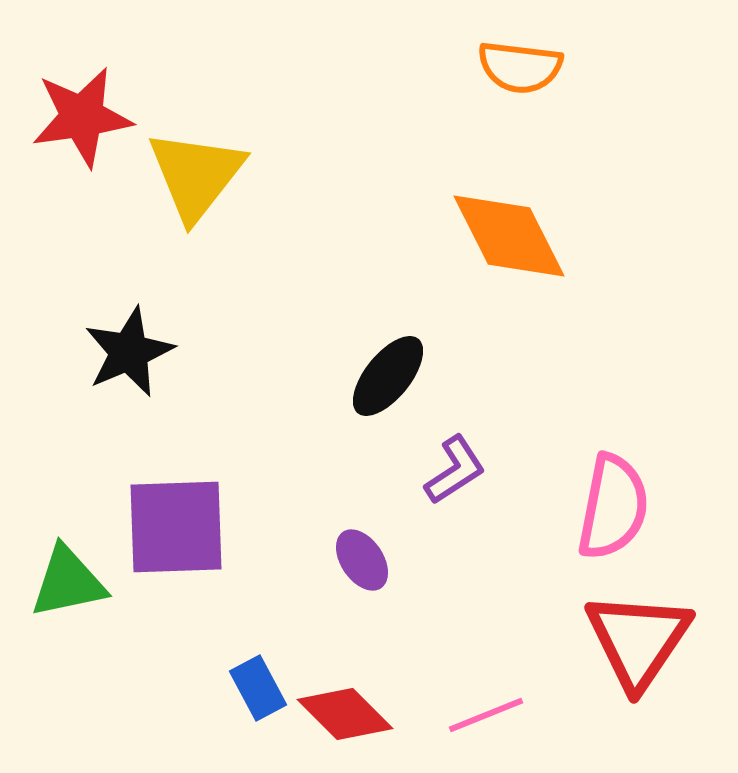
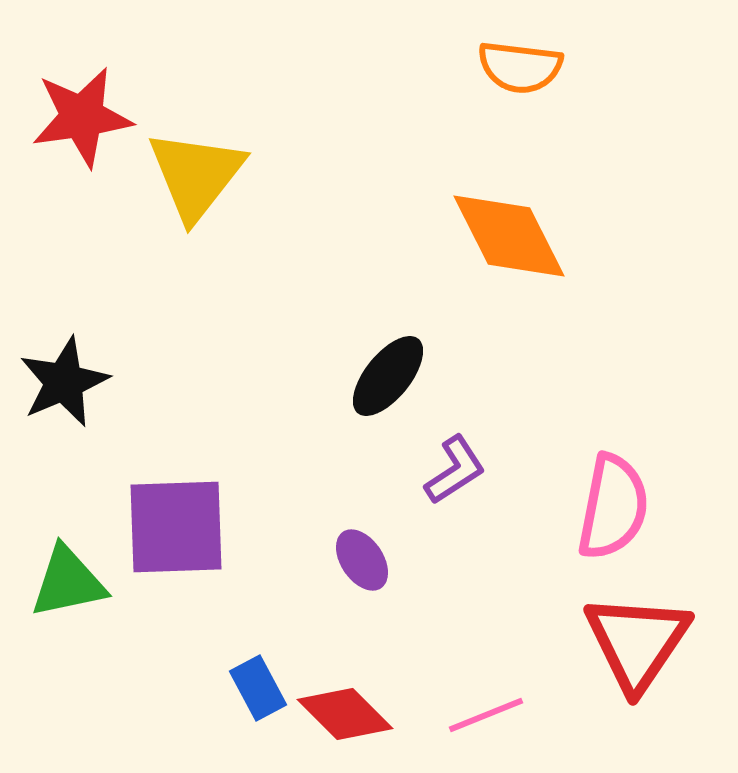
black star: moved 65 px left, 30 px down
red triangle: moved 1 px left, 2 px down
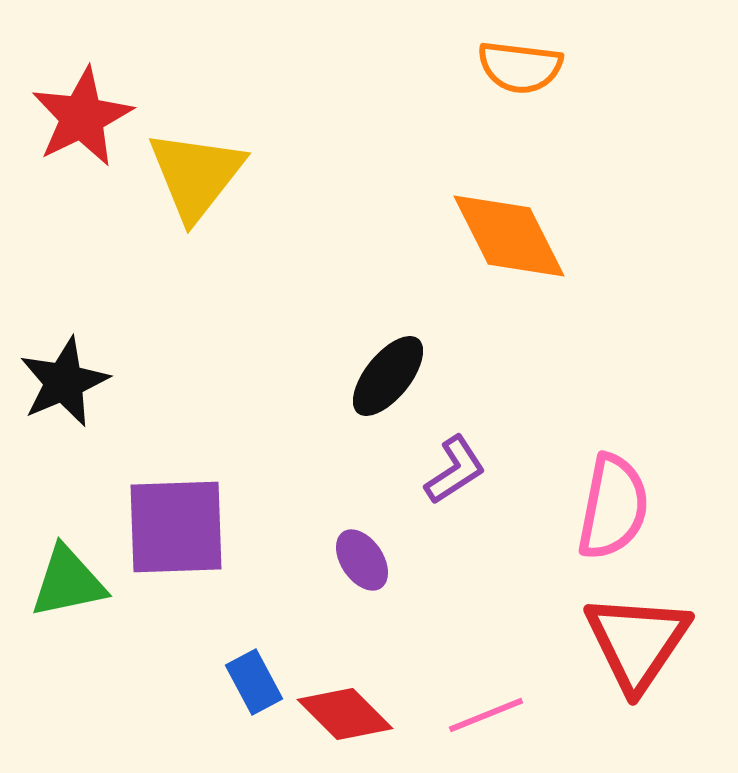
red star: rotated 18 degrees counterclockwise
blue rectangle: moved 4 px left, 6 px up
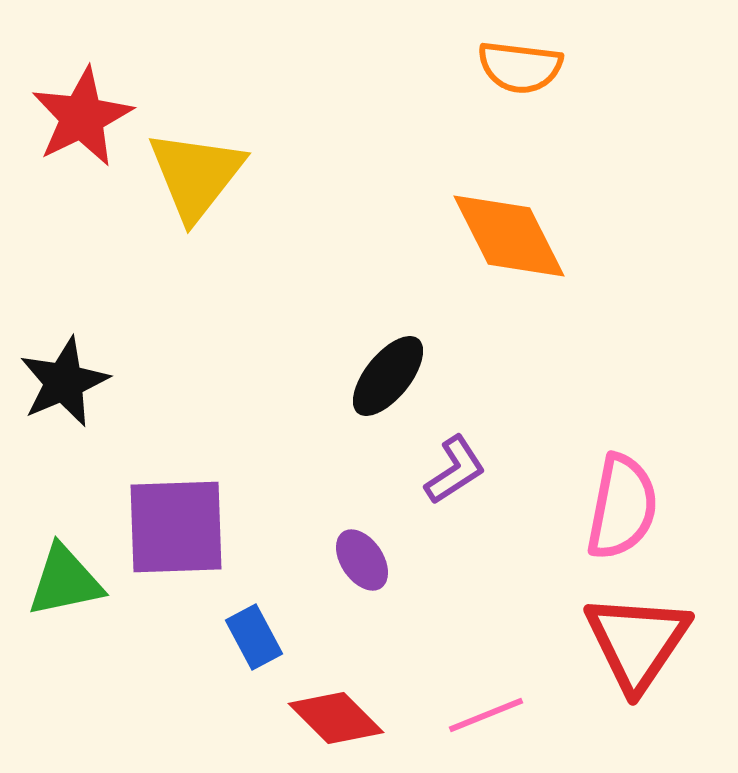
pink semicircle: moved 9 px right
green triangle: moved 3 px left, 1 px up
blue rectangle: moved 45 px up
red diamond: moved 9 px left, 4 px down
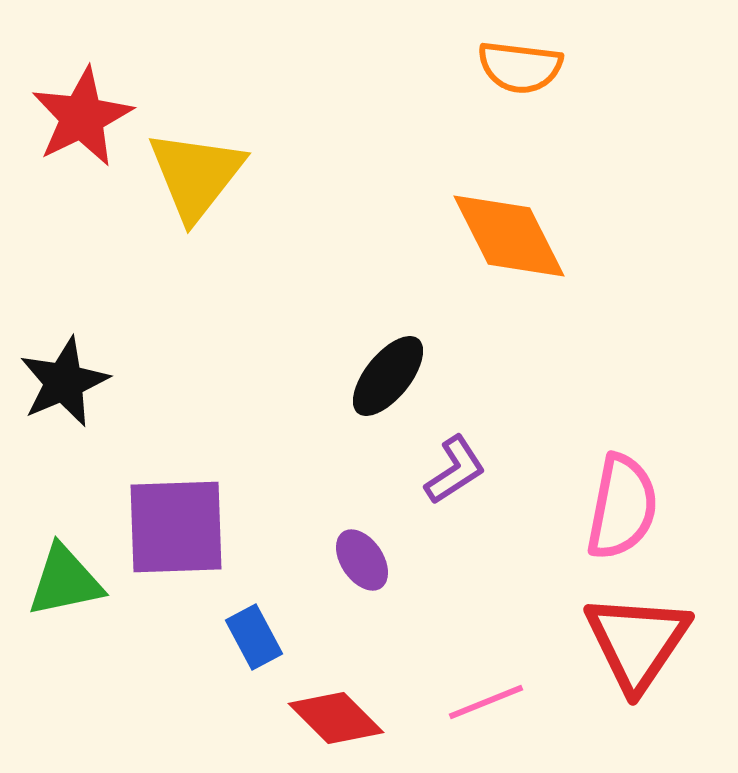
pink line: moved 13 px up
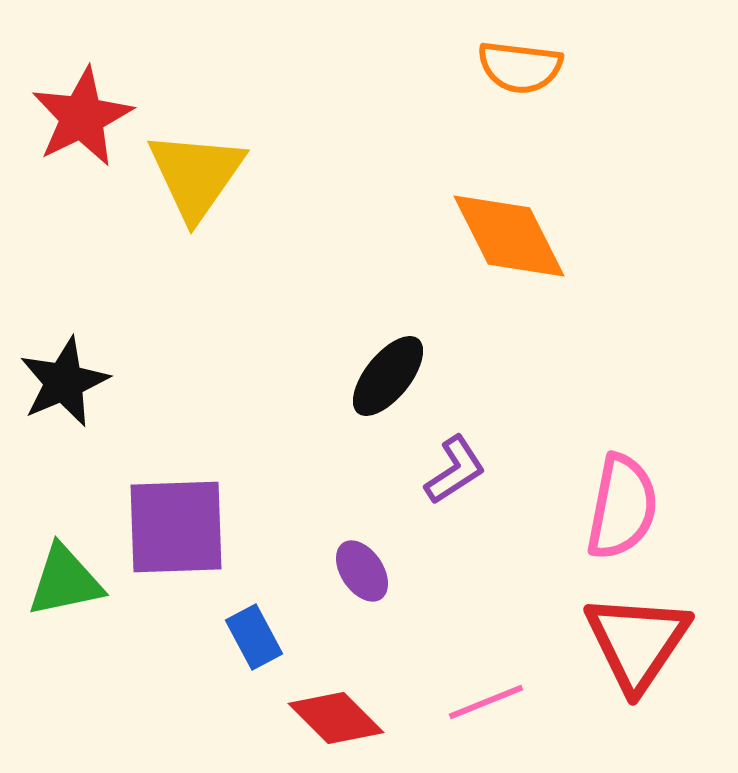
yellow triangle: rotated 3 degrees counterclockwise
purple ellipse: moved 11 px down
